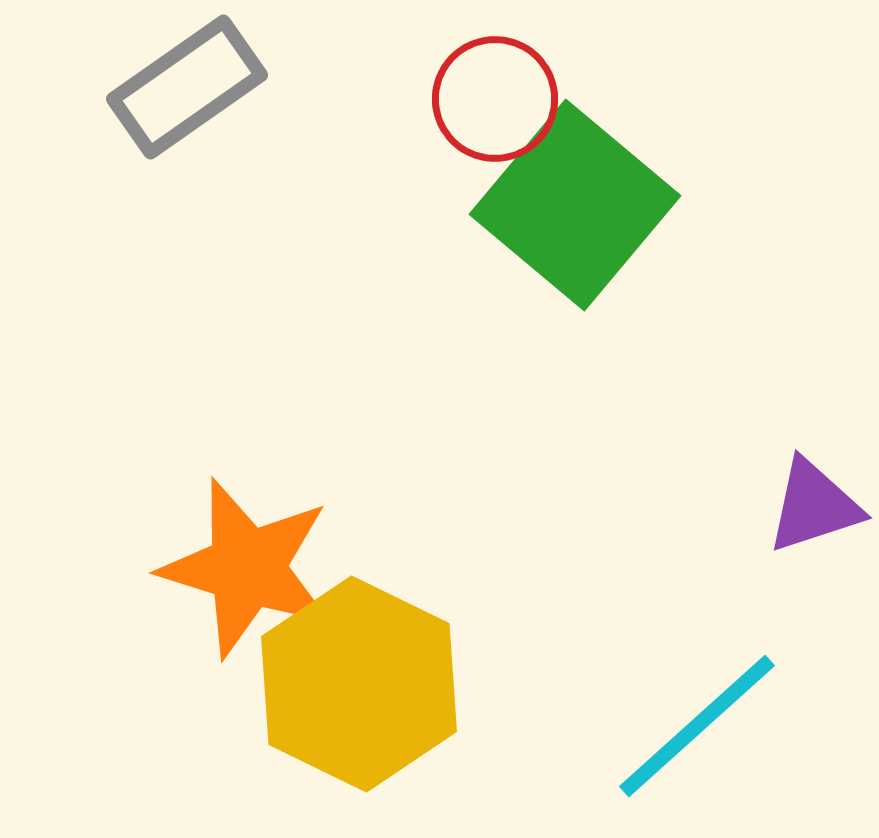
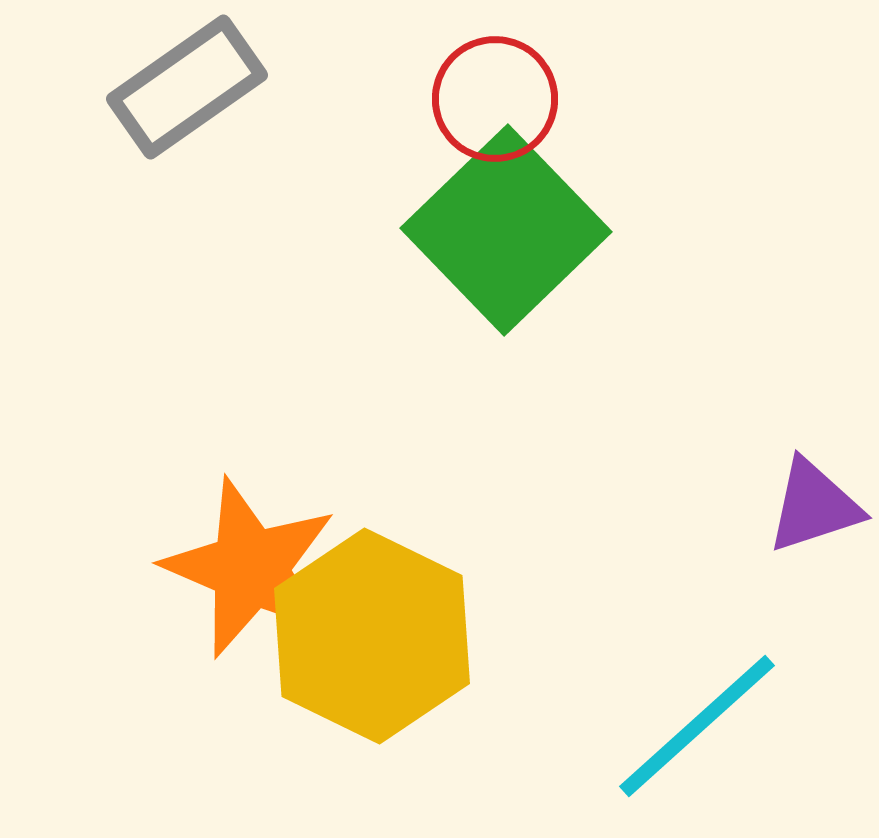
green square: moved 69 px left, 25 px down; rotated 6 degrees clockwise
orange star: moved 3 px right; rotated 6 degrees clockwise
yellow hexagon: moved 13 px right, 48 px up
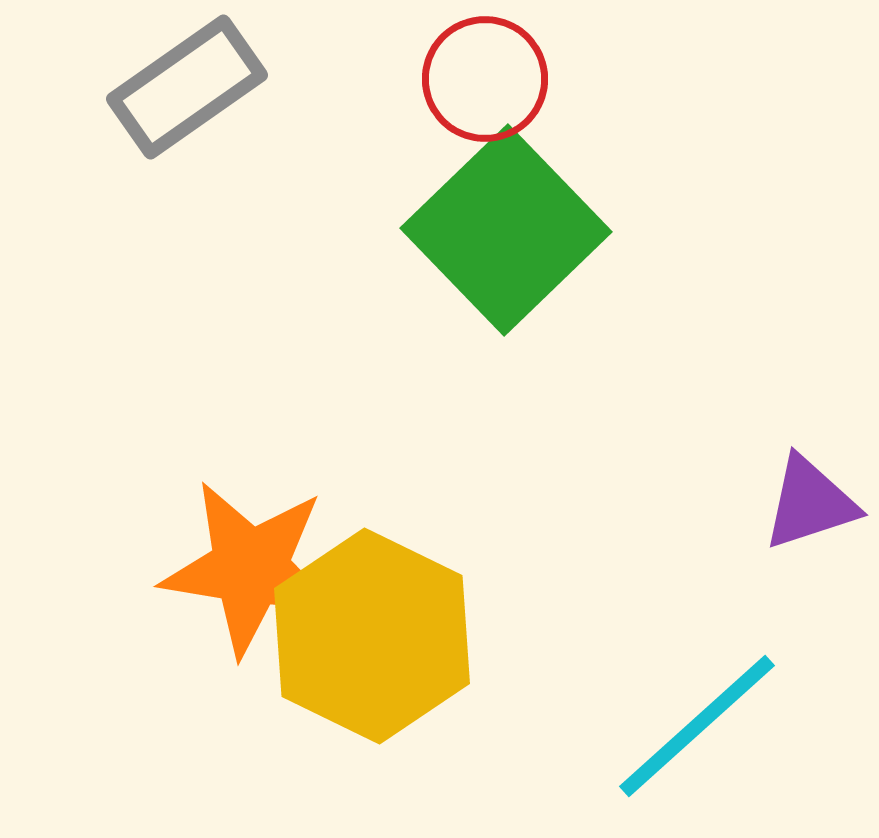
red circle: moved 10 px left, 20 px up
purple triangle: moved 4 px left, 3 px up
orange star: rotated 14 degrees counterclockwise
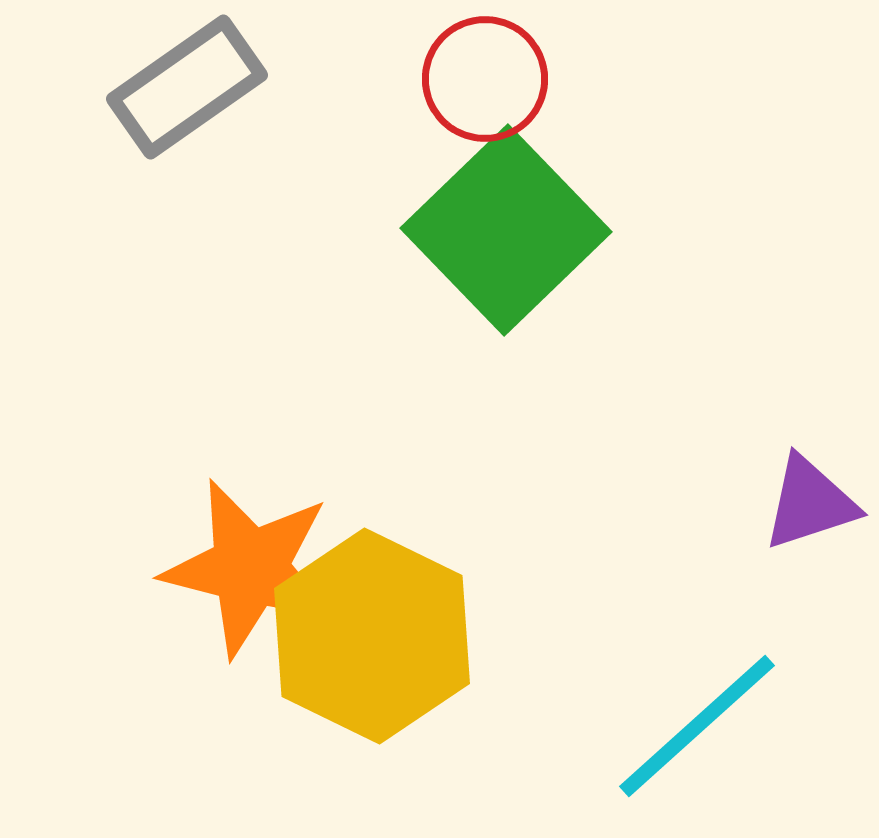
orange star: rotated 5 degrees clockwise
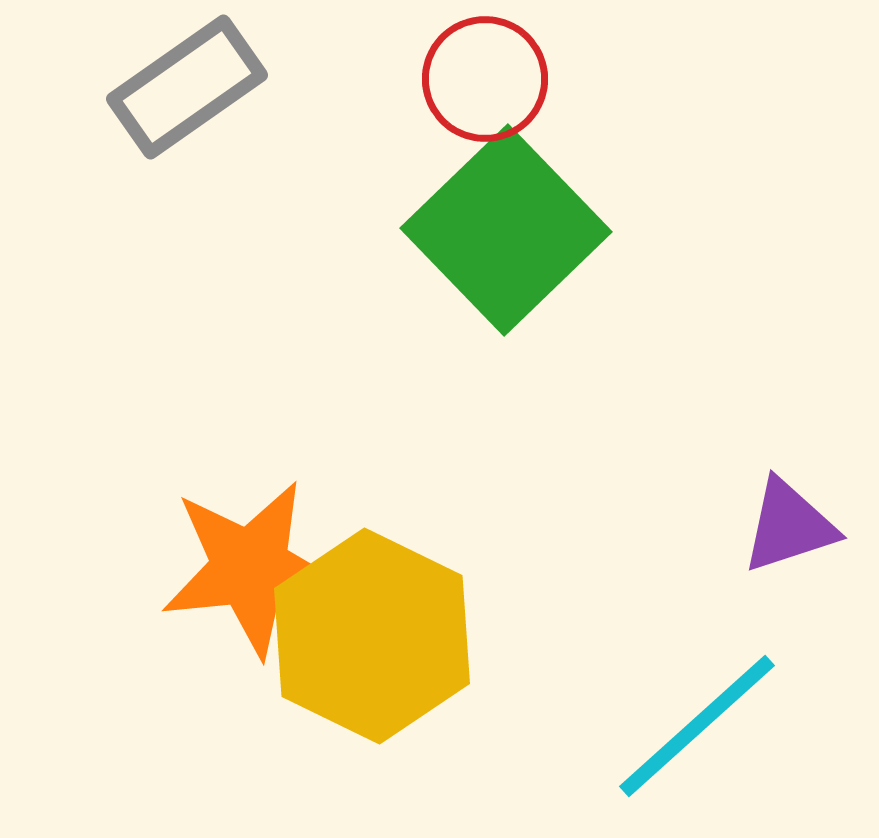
purple triangle: moved 21 px left, 23 px down
orange star: rotated 20 degrees counterclockwise
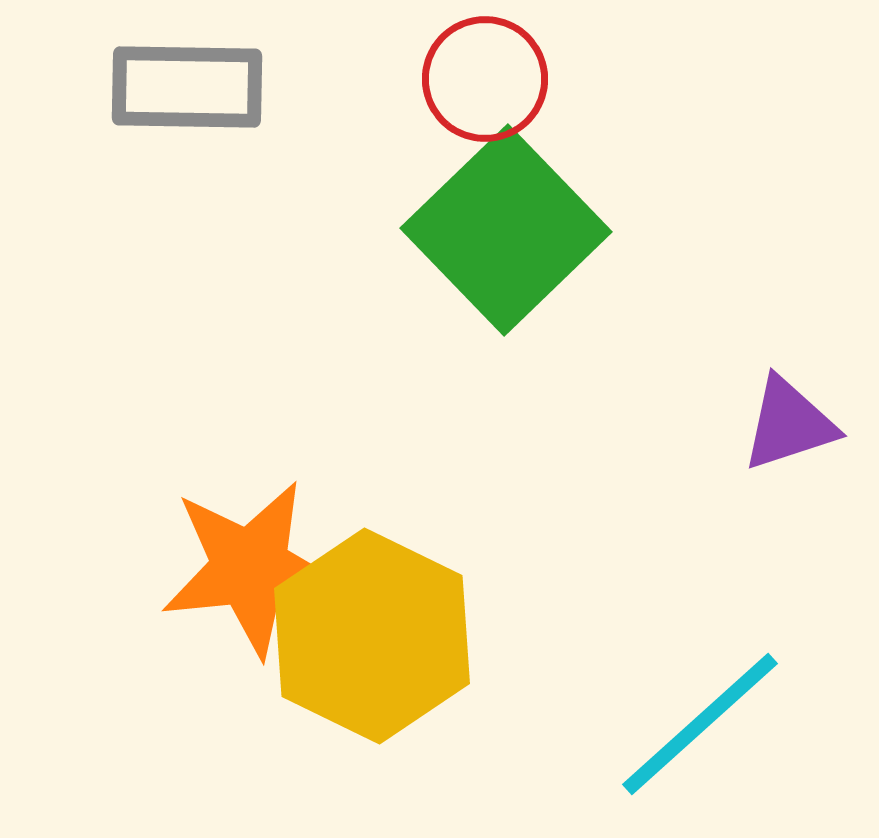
gray rectangle: rotated 36 degrees clockwise
purple triangle: moved 102 px up
cyan line: moved 3 px right, 2 px up
